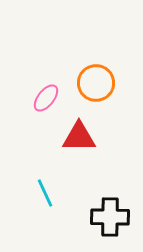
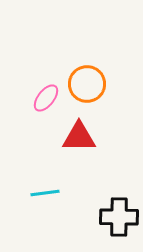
orange circle: moved 9 px left, 1 px down
cyan line: rotated 72 degrees counterclockwise
black cross: moved 9 px right
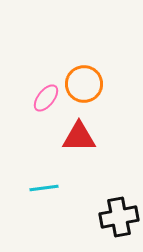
orange circle: moved 3 px left
cyan line: moved 1 px left, 5 px up
black cross: rotated 12 degrees counterclockwise
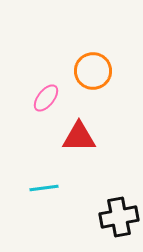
orange circle: moved 9 px right, 13 px up
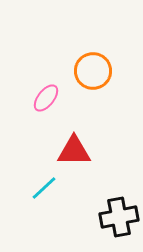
red triangle: moved 5 px left, 14 px down
cyan line: rotated 36 degrees counterclockwise
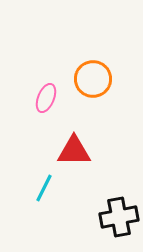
orange circle: moved 8 px down
pink ellipse: rotated 16 degrees counterclockwise
cyan line: rotated 20 degrees counterclockwise
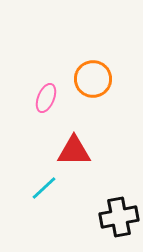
cyan line: rotated 20 degrees clockwise
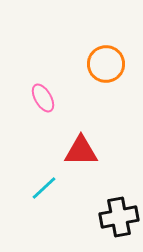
orange circle: moved 13 px right, 15 px up
pink ellipse: moved 3 px left; rotated 52 degrees counterclockwise
red triangle: moved 7 px right
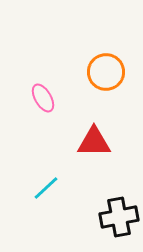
orange circle: moved 8 px down
red triangle: moved 13 px right, 9 px up
cyan line: moved 2 px right
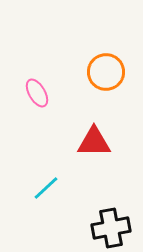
pink ellipse: moved 6 px left, 5 px up
black cross: moved 8 px left, 11 px down
